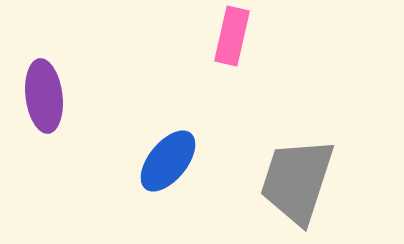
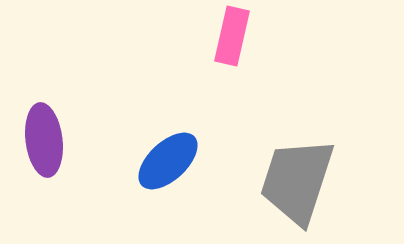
purple ellipse: moved 44 px down
blue ellipse: rotated 8 degrees clockwise
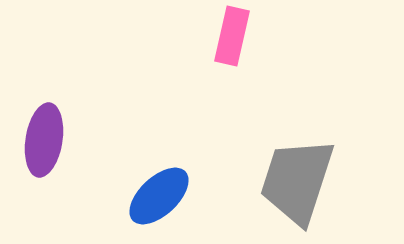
purple ellipse: rotated 16 degrees clockwise
blue ellipse: moved 9 px left, 35 px down
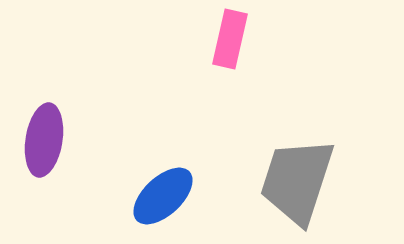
pink rectangle: moved 2 px left, 3 px down
blue ellipse: moved 4 px right
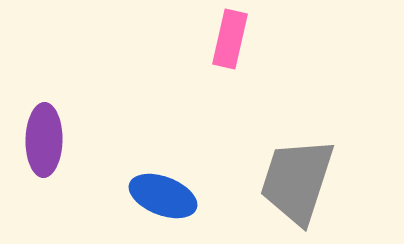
purple ellipse: rotated 8 degrees counterclockwise
blue ellipse: rotated 64 degrees clockwise
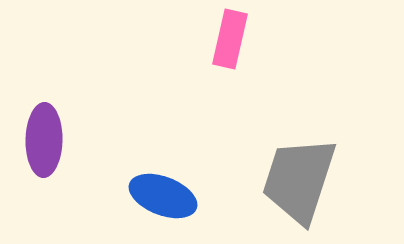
gray trapezoid: moved 2 px right, 1 px up
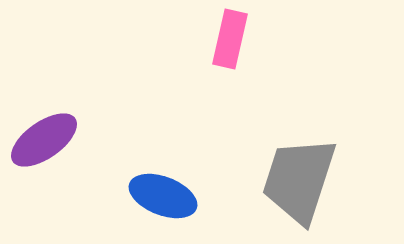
purple ellipse: rotated 54 degrees clockwise
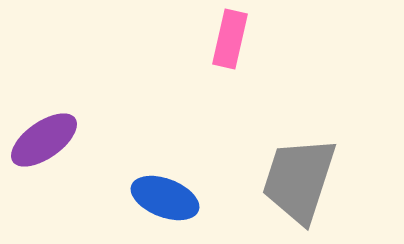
blue ellipse: moved 2 px right, 2 px down
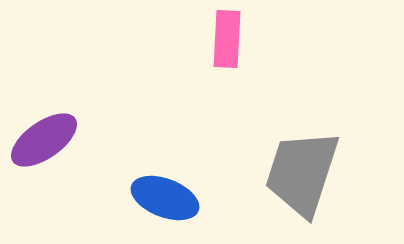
pink rectangle: moved 3 px left; rotated 10 degrees counterclockwise
gray trapezoid: moved 3 px right, 7 px up
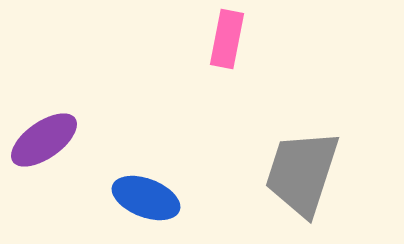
pink rectangle: rotated 8 degrees clockwise
blue ellipse: moved 19 px left
